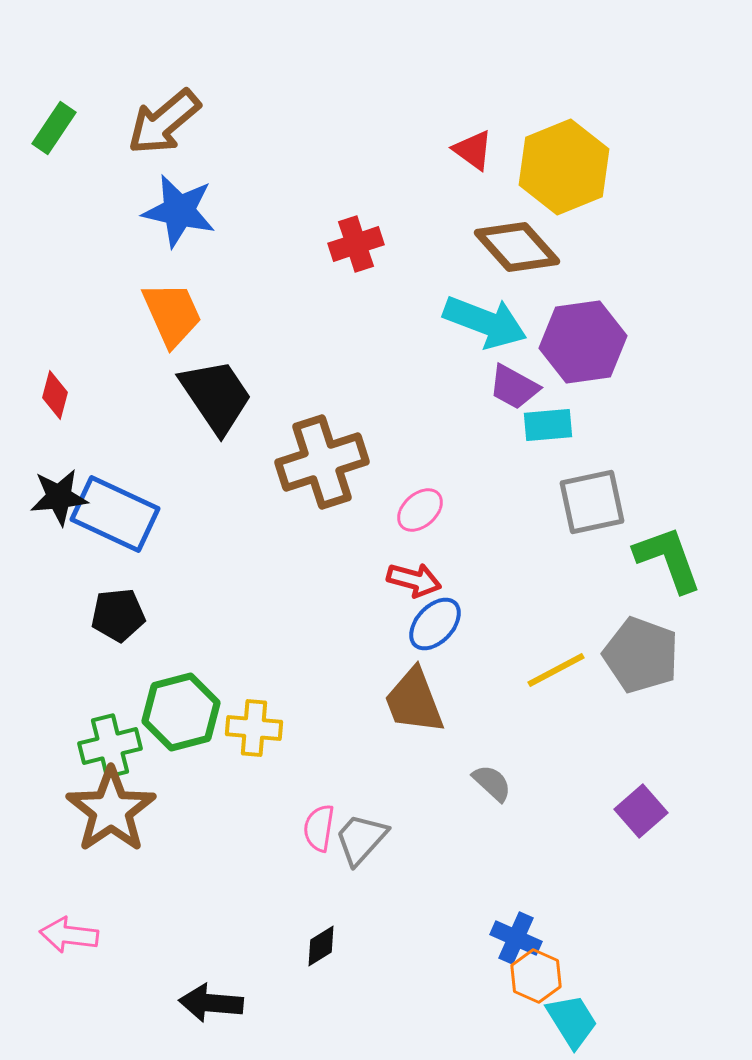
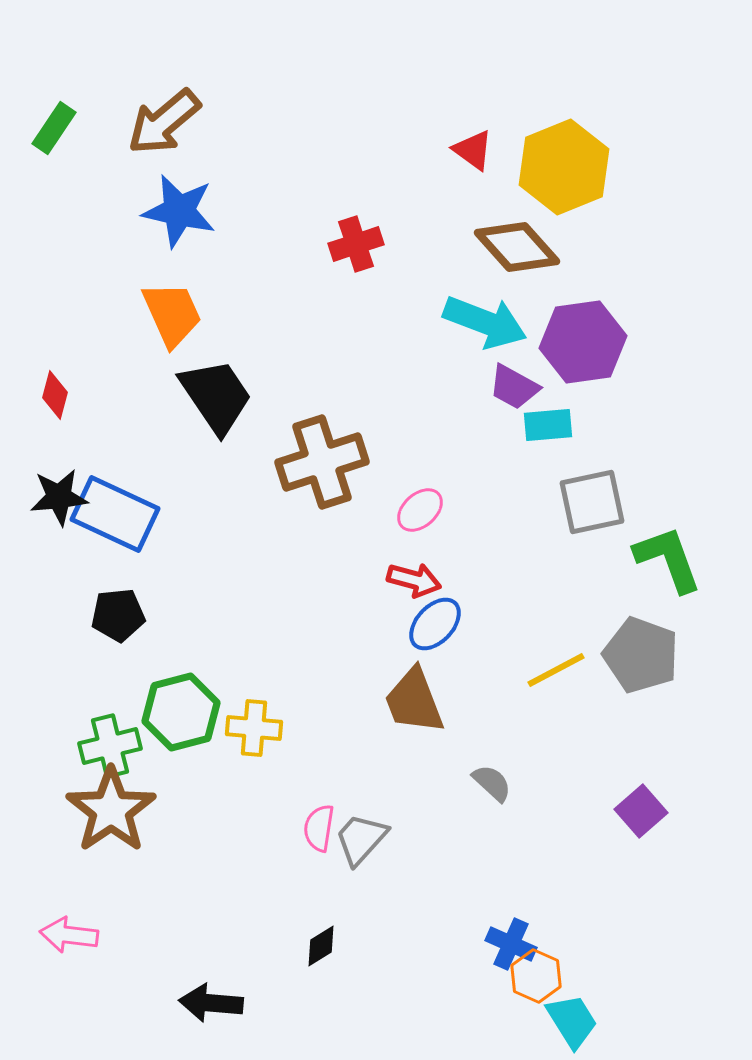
blue cross: moved 5 px left, 6 px down
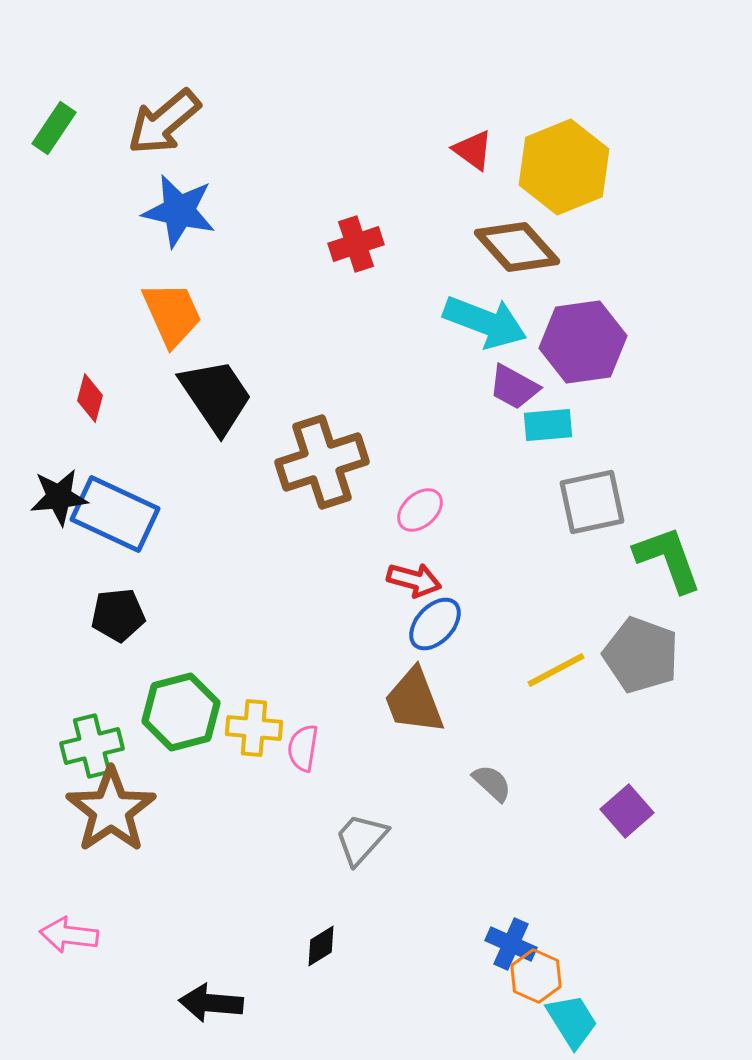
red diamond: moved 35 px right, 3 px down
green cross: moved 18 px left
purple square: moved 14 px left
pink semicircle: moved 16 px left, 80 px up
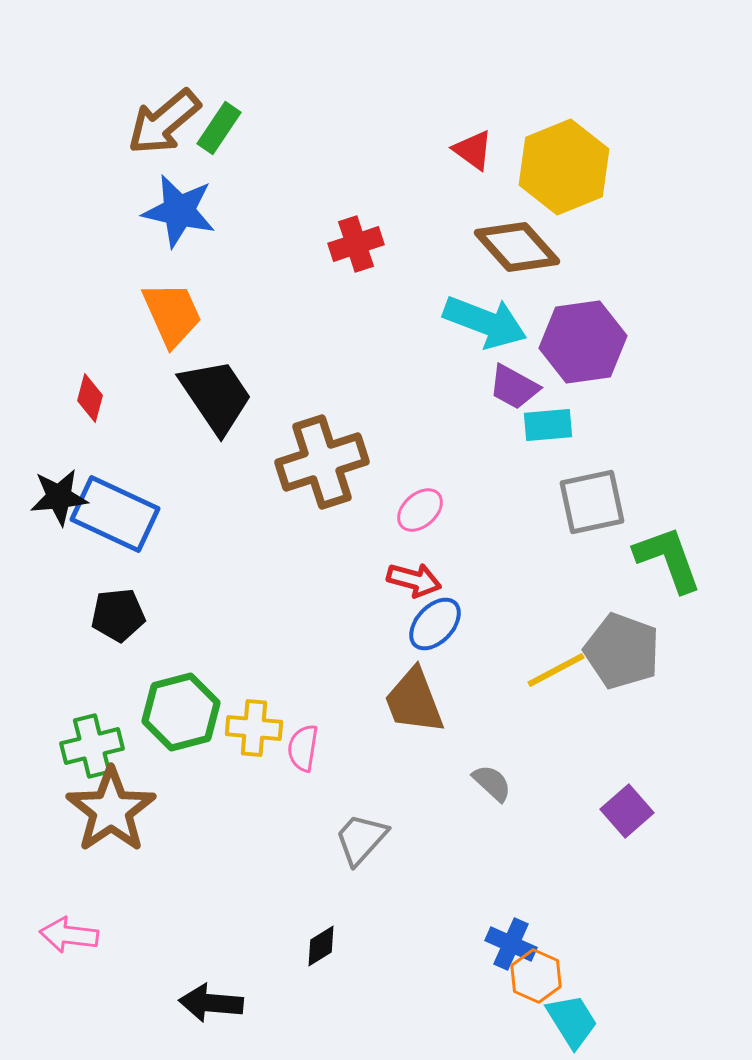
green rectangle: moved 165 px right
gray pentagon: moved 19 px left, 4 px up
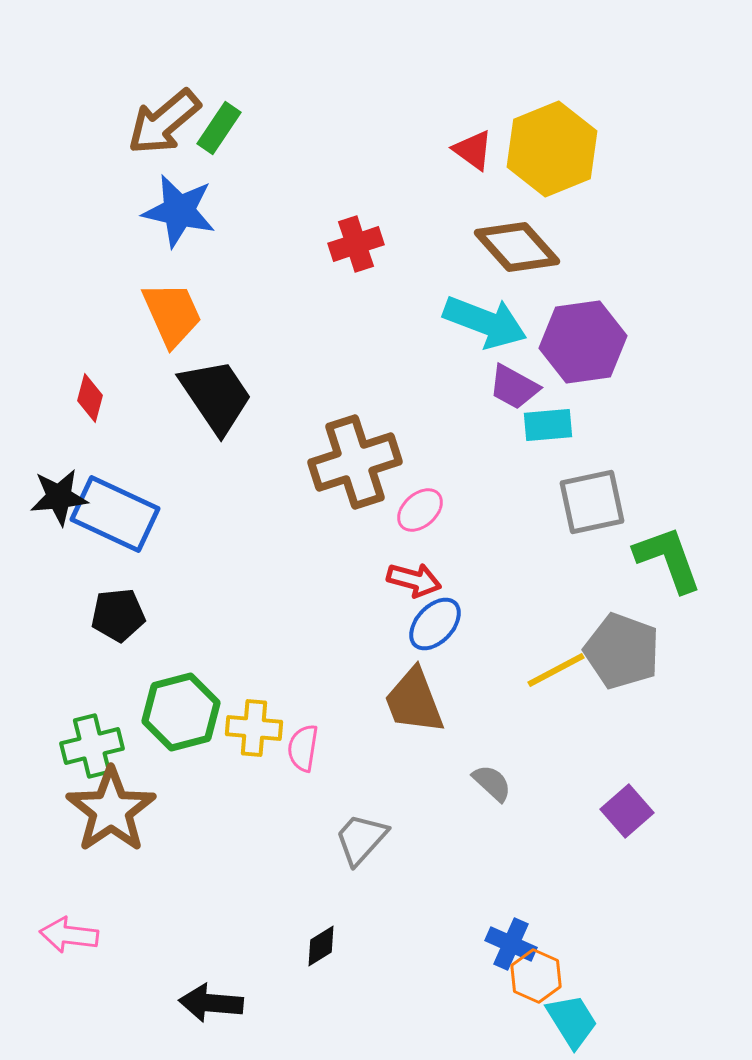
yellow hexagon: moved 12 px left, 18 px up
brown cross: moved 33 px right
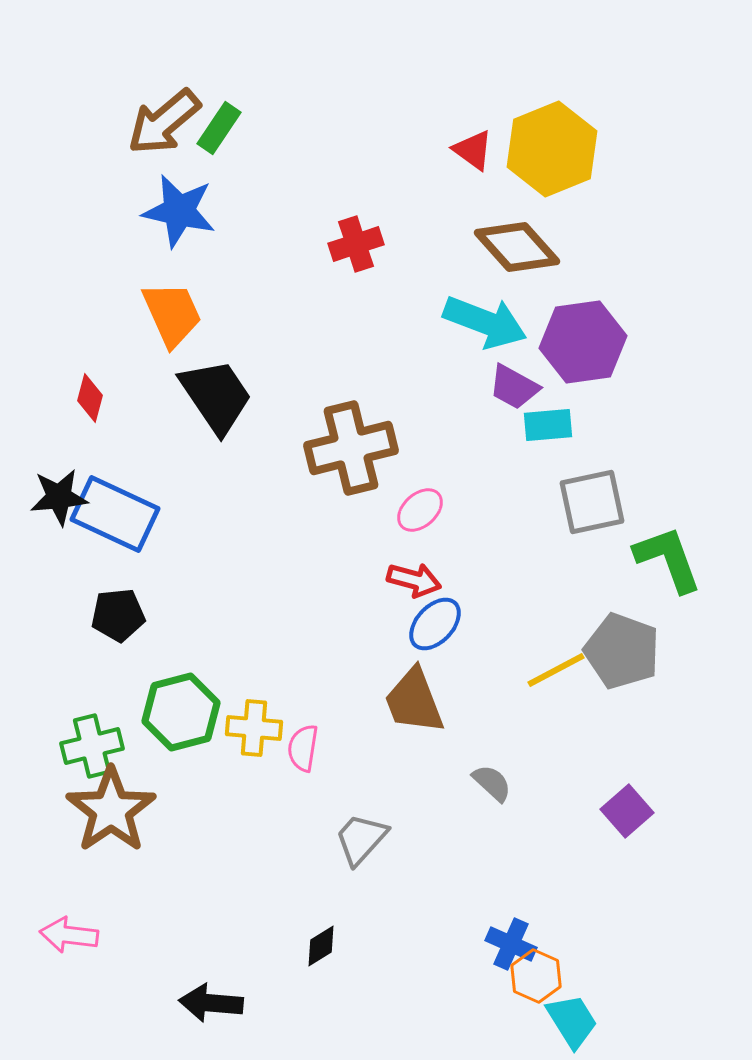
brown cross: moved 4 px left, 14 px up; rotated 4 degrees clockwise
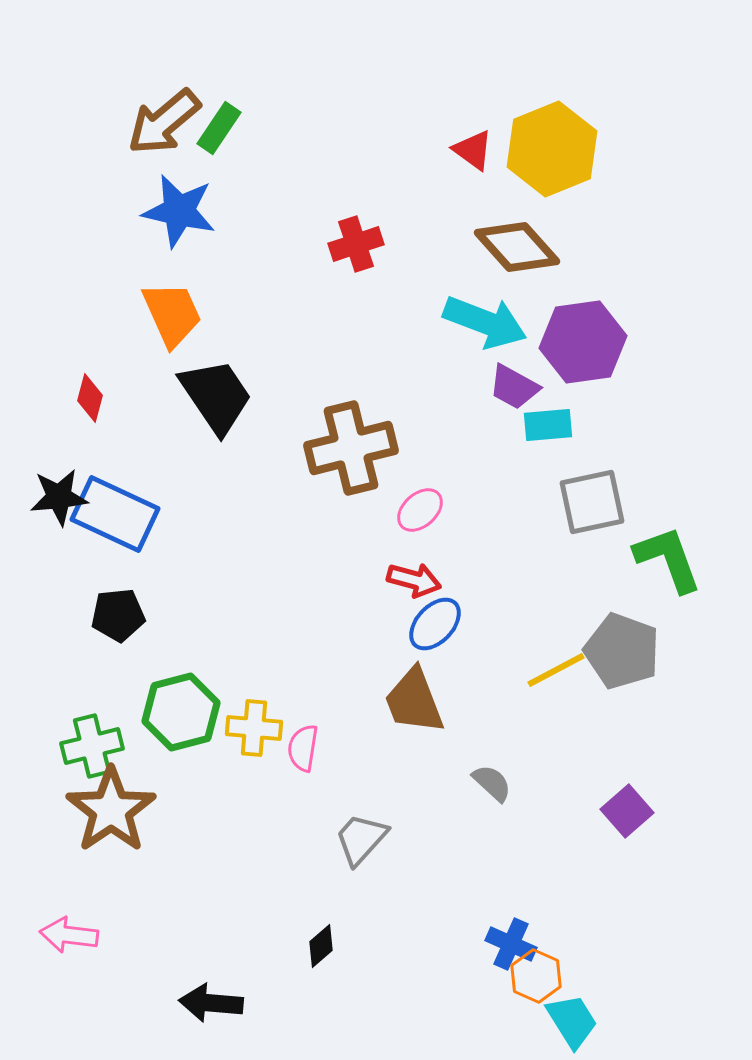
black diamond: rotated 9 degrees counterclockwise
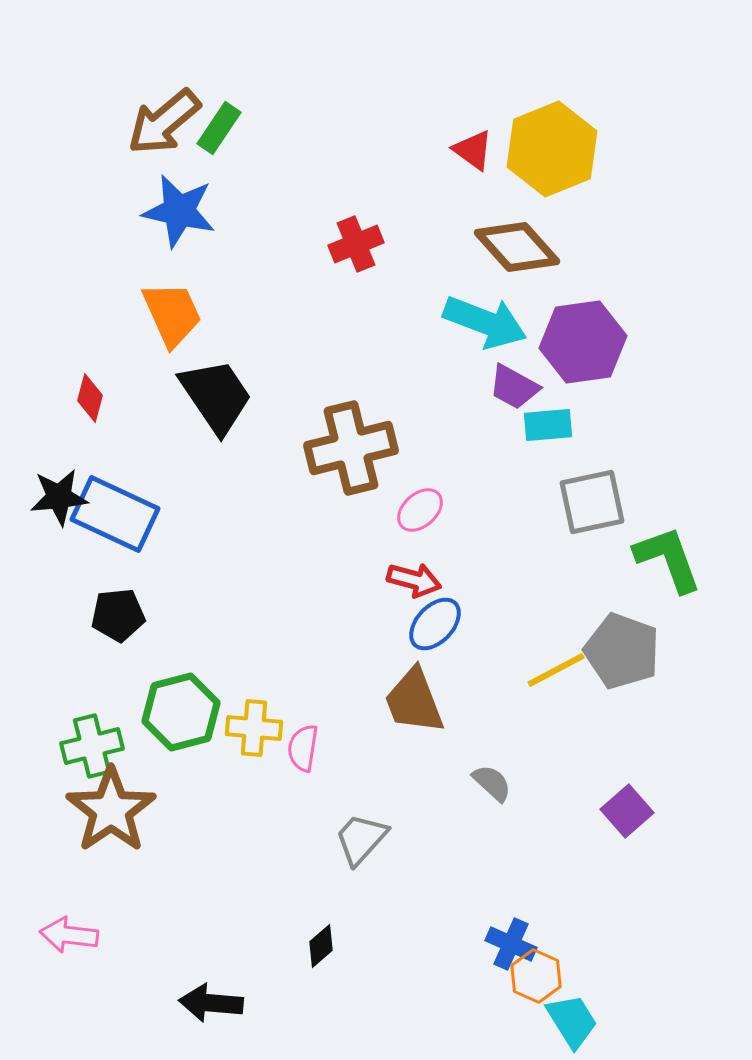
red cross: rotated 4 degrees counterclockwise
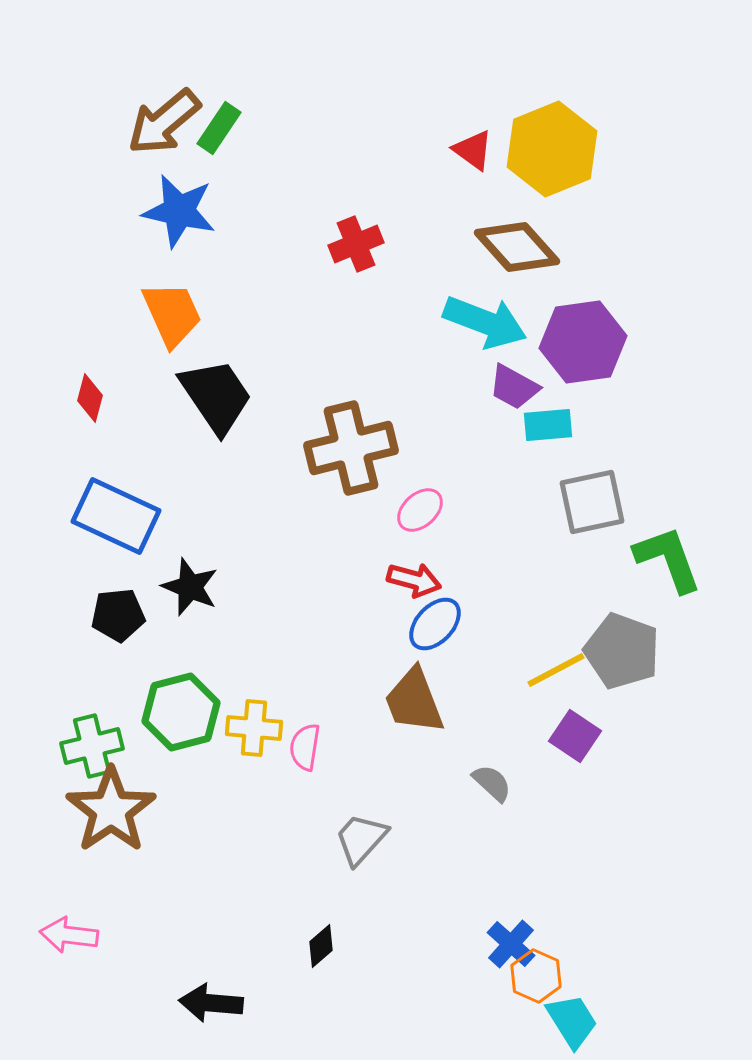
black star: moved 131 px right, 90 px down; rotated 28 degrees clockwise
blue rectangle: moved 1 px right, 2 px down
pink semicircle: moved 2 px right, 1 px up
purple square: moved 52 px left, 75 px up; rotated 15 degrees counterclockwise
blue cross: rotated 18 degrees clockwise
